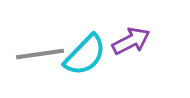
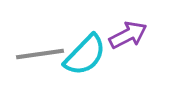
purple arrow: moved 3 px left, 6 px up
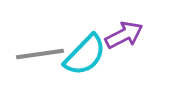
purple arrow: moved 4 px left
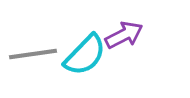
gray line: moved 7 px left
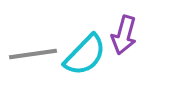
purple arrow: rotated 132 degrees clockwise
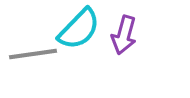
cyan semicircle: moved 6 px left, 26 px up
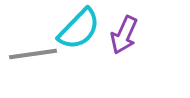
purple arrow: rotated 9 degrees clockwise
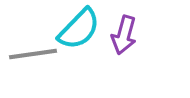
purple arrow: rotated 9 degrees counterclockwise
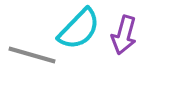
gray line: moved 1 px left, 1 px down; rotated 24 degrees clockwise
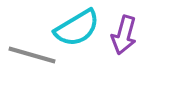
cyan semicircle: moved 2 px left, 1 px up; rotated 15 degrees clockwise
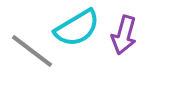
gray line: moved 4 px up; rotated 21 degrees clockwise
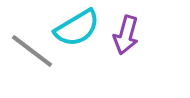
purple arrow: moved 2 px right
